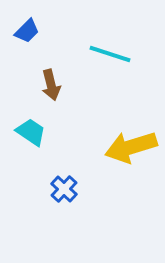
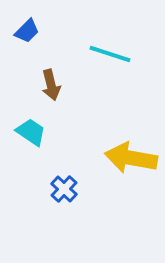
yellow arrow: moved 11 px down; rotated 27 degrees clockwise
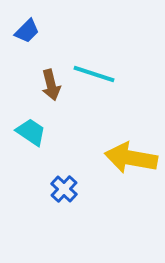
cyan line: moved 16 px left, 20 px down
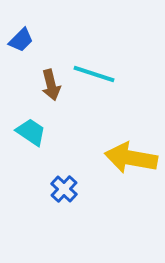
blue trapezoid: moved 6 px left, 9 px down
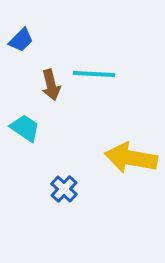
cyan line: rotated 15 degrees counterclockwise
cyan trapezoid: moved 6 px left, 4 px up
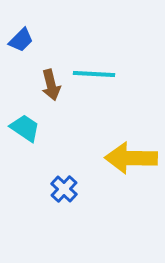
yellow arrow: rotated 9 degrees counterclockwise
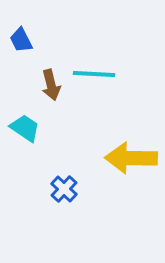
blue trapezoid: rotated 108 degrees clockwise
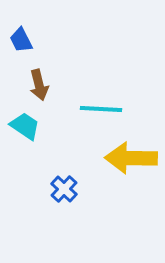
cyan line: moved 7 px right, 35 px down
brown arrow: moved 12 px left
cyan trapezoid: moved 2 px up
